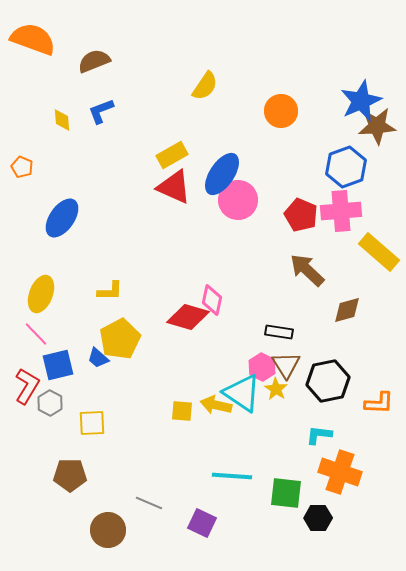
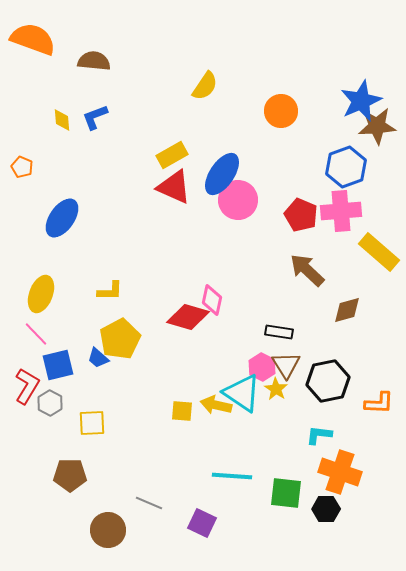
brown semicircle at (94, 61): rotated 28 degrees clockwise
blue L-shape at (101, 111): moved 6 px left, 6 px down
black hexagon at (318, 518): moved 8 px right, 9 px up
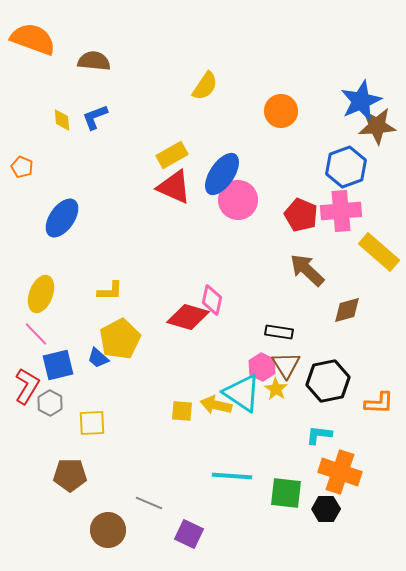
purple square at (202, 523): moved 13 px left, 11 px down
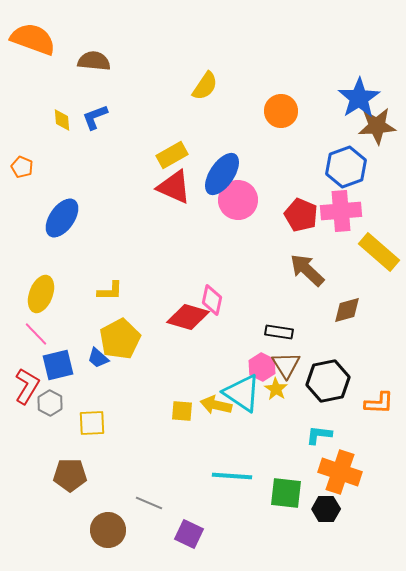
blue star at (361, 101): moved 2 px left, 3 px up; rotated 9 degrees counterclockwise
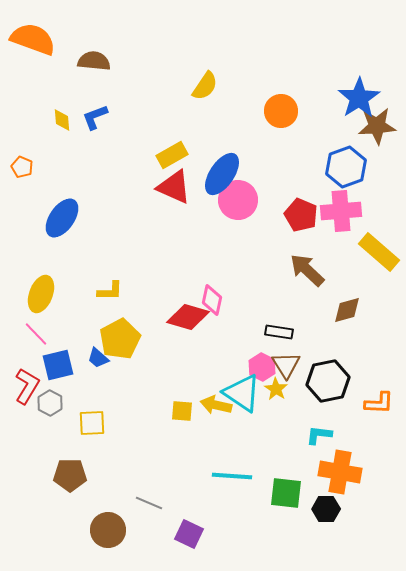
orange cross at (340, 472): rotated 9 degrees counterclockwise
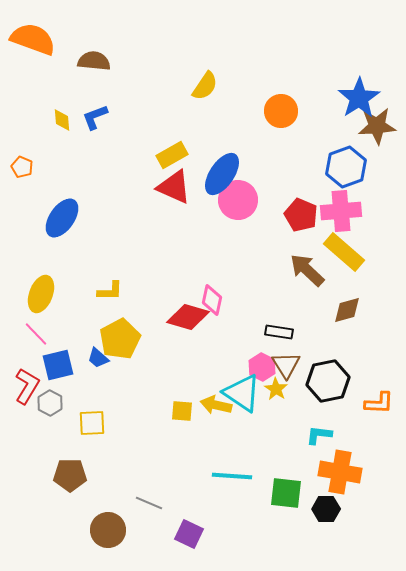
yellow rectangle at (379, 252): moved 35 px left
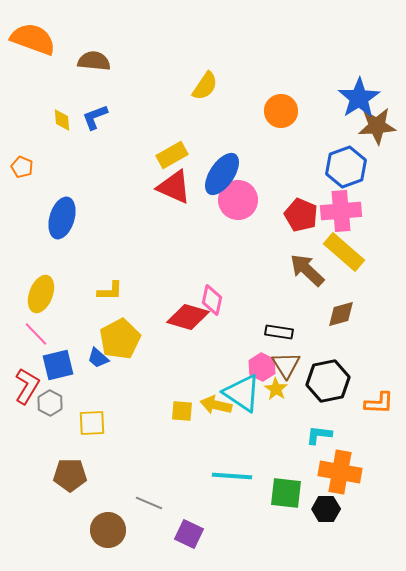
blue ellipse at (62, 218): rotated 18 degrees counterclockwise
brown diamond at (347, 310): moved 6 px left, 4 px down
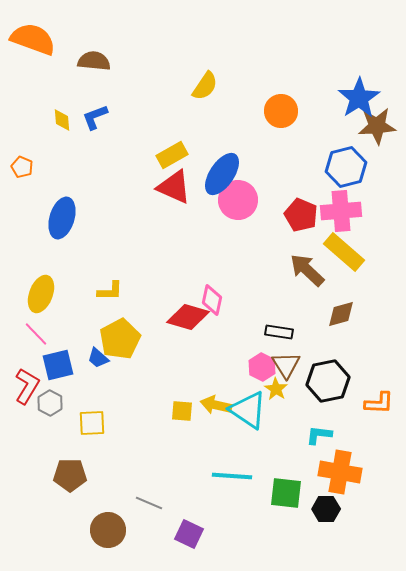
blue hexagon at (346, 167): rotated 6 degrees clockwise
cyan triangle at (242, 393): moved 6 px right, 17 px down
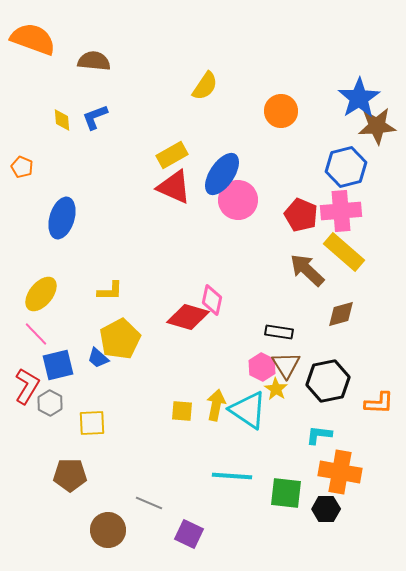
yellow ellipse at (41, 294): rotated 18 degrees clockwise
yellow arrow at (216, 405): rotated 88 degrees clockwise
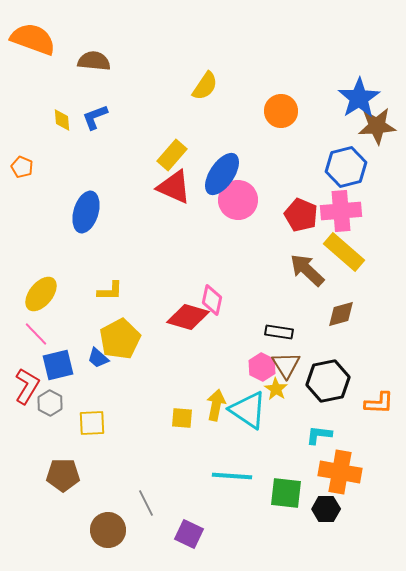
yellow rectangle at (172, 155): rotated 20 degrees counterclockwise
blue ellipse at (62, 218): moved 24 px right, 6 px up
yellow square at (182, 411): moved 7 px down
brown pentagon at (70, 475): moved 7 px left
gray line at (149, 503): moved 3 px left; rotated 40 degrees clockwise
